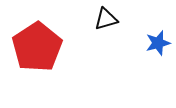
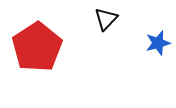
black triangle: rotated 30 degrees counterclockwise
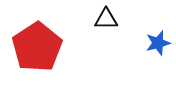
black triangle: rotated 45 degrees clockwise
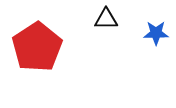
blue star: moved 2 px left, 10 px up; rotated 15 degrees clockwise
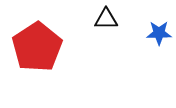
blue star: moved 3 px right
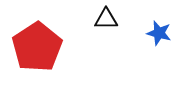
blue star: rotated 15 degrees clockwise
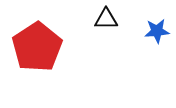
blue star: moved 2 px left, 2 px up; rotated 20 degrees counterclockwise
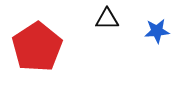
black triangle: moved 1 px right
